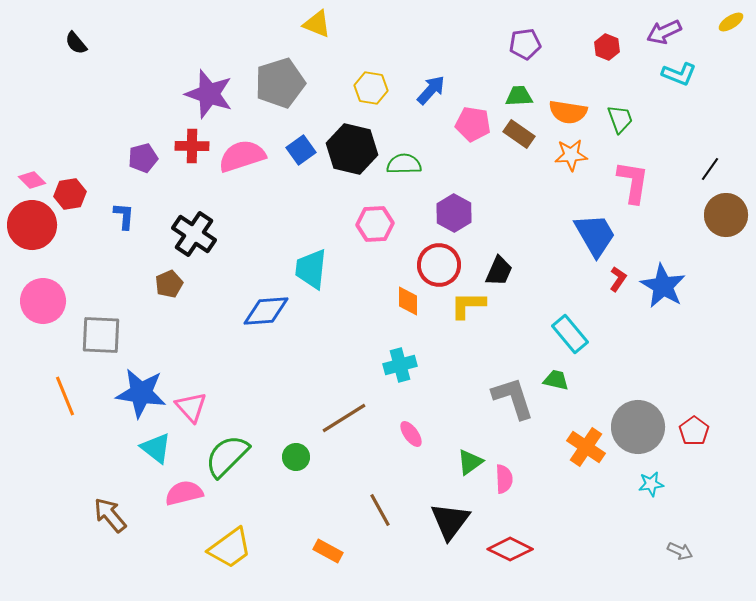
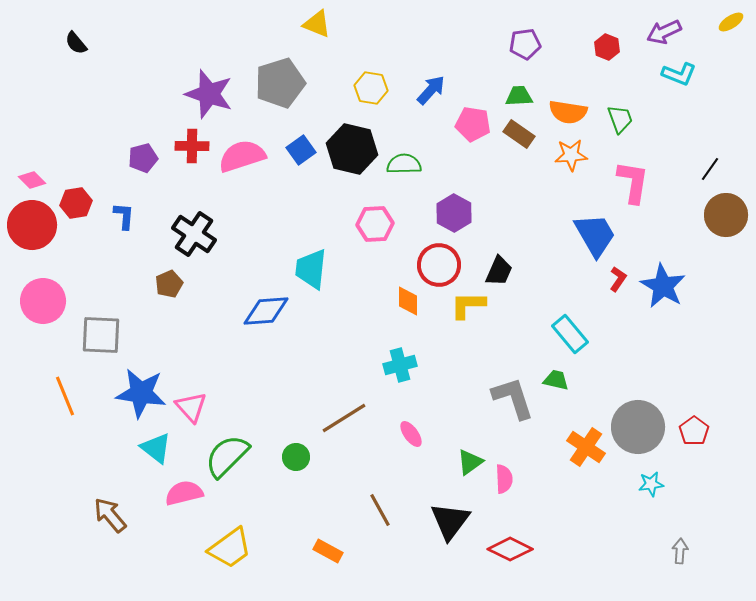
red hexagon at (70, 194): moved 6 px right, 9 px down
gray arrow at (680, 551): rotated 110 degrees counterclockwise
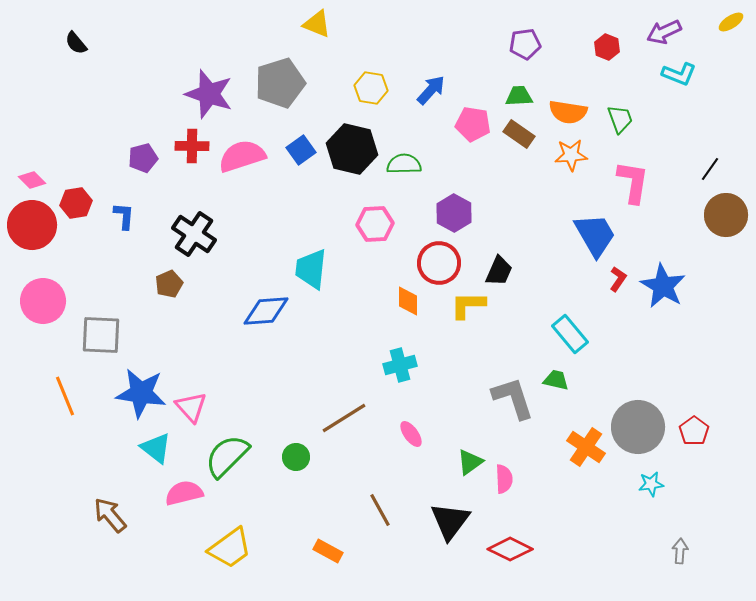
red circle at (439, 265): moved 2 px up
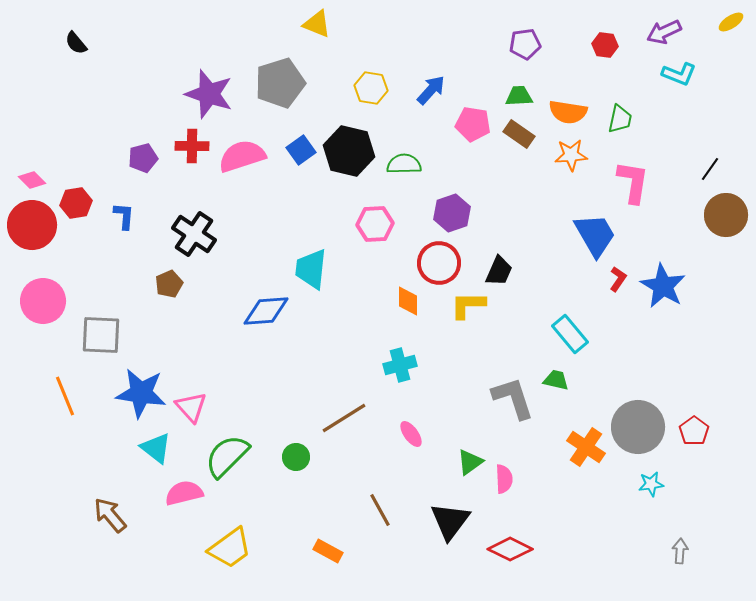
red hexagon at (607, 47): moved 2 px left, 2 px up; rotated 15 degrees counterclockwise
green trapezoid at (620, 119): rotated 32 degrees clockwise
black hexagon at (352, 149): moved 3 px left, 2 px down
purple hexagon at (454, 213): moved 2 px left; rotated 12 degrees clockwise
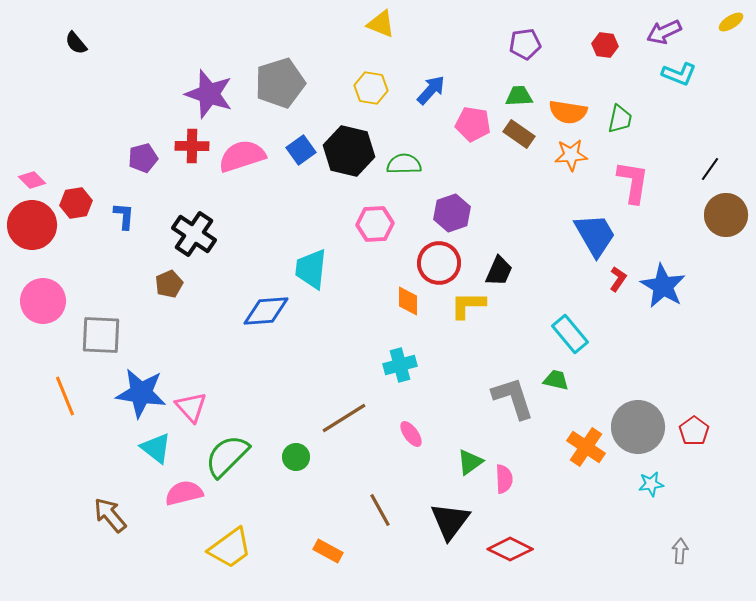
yellow triangle at (317, 24): moved 64 px right
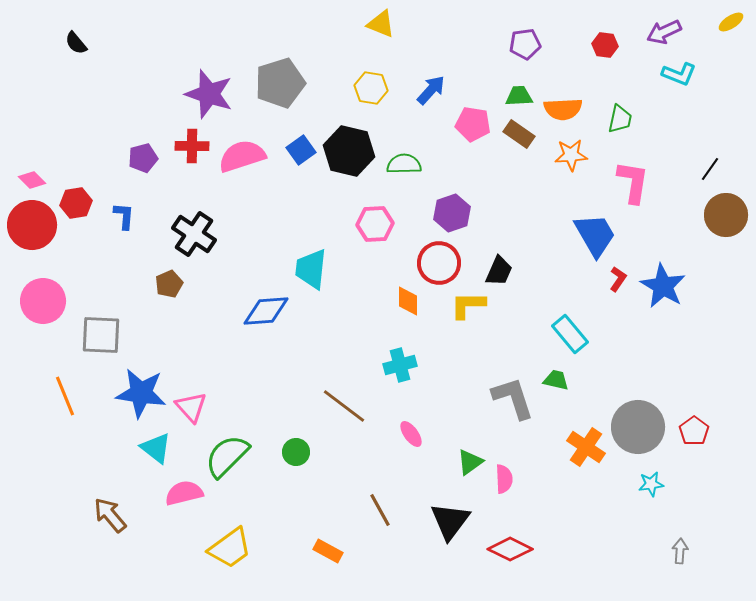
orange semicircle at (568, 112): moved 5 px left, 3 px up; rotated 12 degrees counterclockwise
brown line at (344, 418): moved 12 px up; rotated 69 degrees clockwise
green circle at (296, 457): moved 5 px up
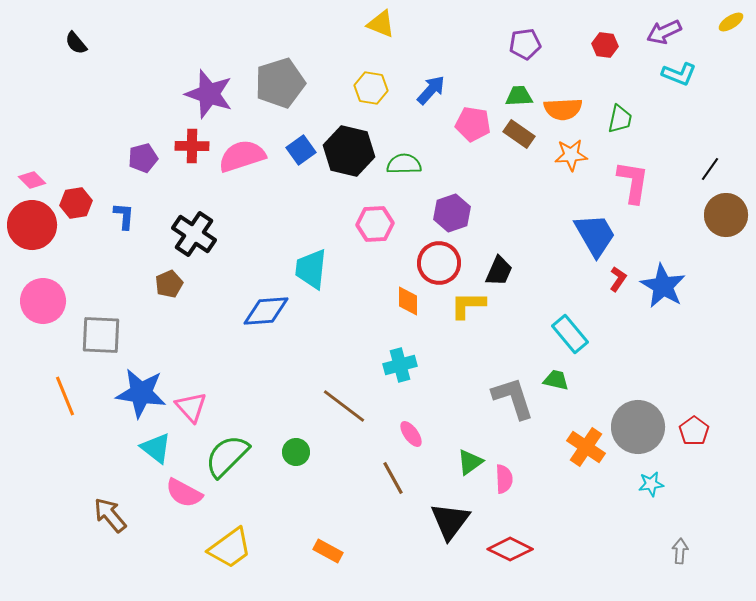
pink semicircle at (184, 493): rotated 138 degrees counterclockwise
brown line at (380, 510): moved 13 px right, 32 px up
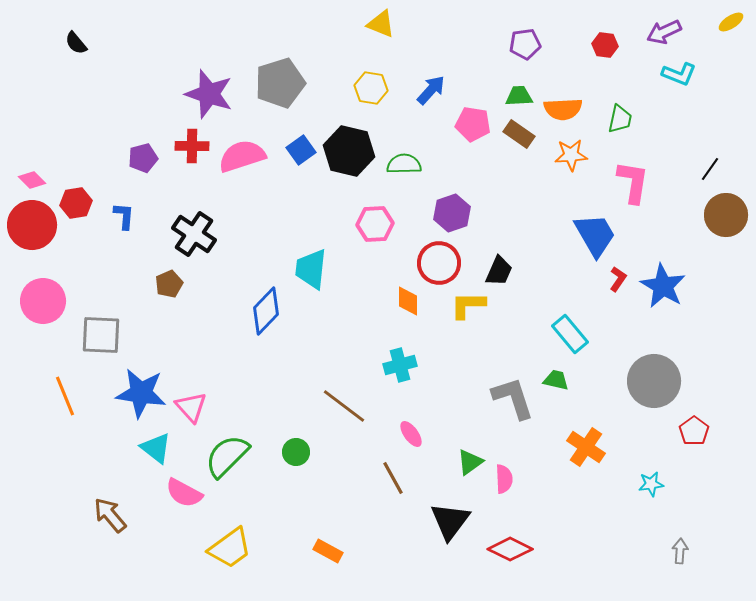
blue diamond at (266, 311): rotated 42 degrees counterclockwise
gray circle at (638, 427): moved 16 px right, 46 px up
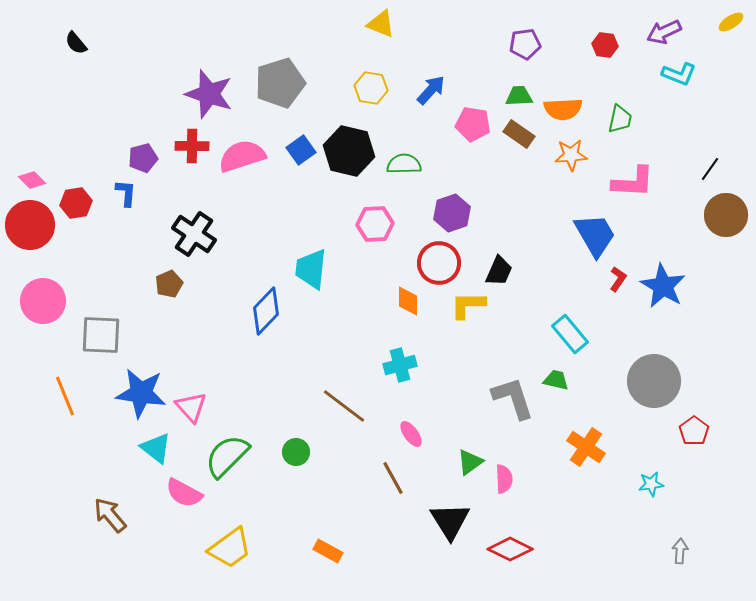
pink L-shape at (633, 182): rotated 84 degrees clockwise
blue L-shape at (124, 216): moved 2 px right, 23 px up
red circle at (32, 225): moved 2 px left
black triangle at (450, 521): rotated 9 degrees counterclockwise
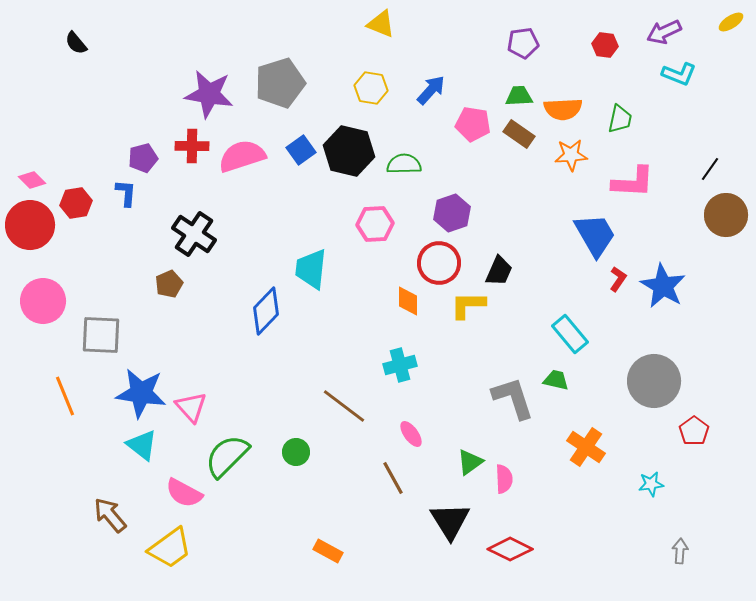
purple pentagon at (525, 44): moved 2 px left, 1 px up
purple star at (209, 94): rotated 9 degrees counterclockwise
cyan triangle at (156, 448): moved 14 px left, 3 px up
yellow trapezoid at (230, 548): moved 60 px left
